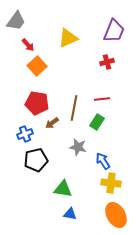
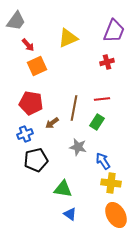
orange square: rotated 18 degrees clockwise
red pentagon: moved 6 px left
blue triangle: rotated 24 degrees clockwise
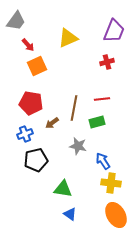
green rectangle: rotated 42 degrees clockwise
gray star: moved 1 px up
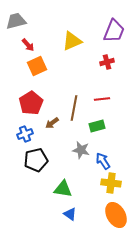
gray trapezoid: rotated 140 degrees counterclockwise
yellow triangle: moved 4 px right, 3 px down
red pentagon: rotated 30 degrees clockwise
green rectangle: moved 4 px down
gray star: moved 3 px right, 4 px down
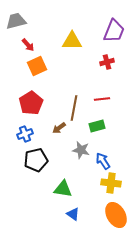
yellow triangle: rotated 25 degrees clockwise
brown arrow: moved 7 px right, 5 px down
blue triangle: moved 3 px right
